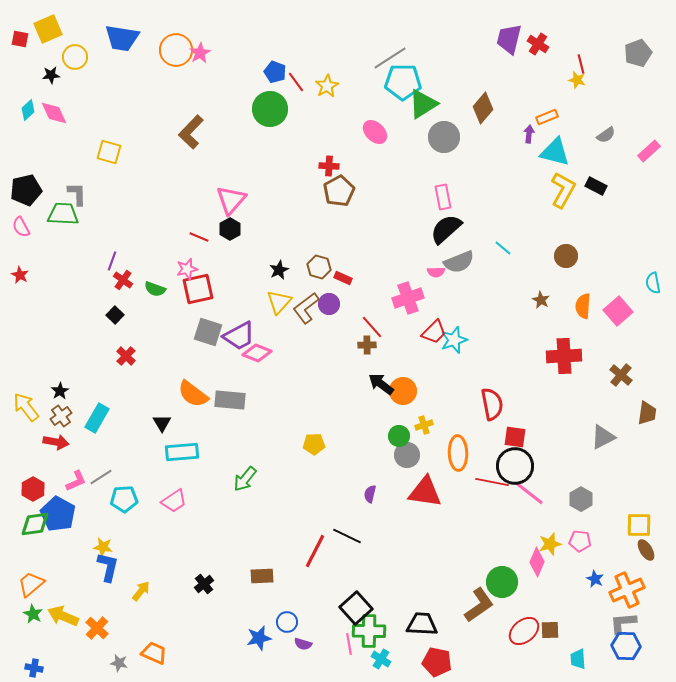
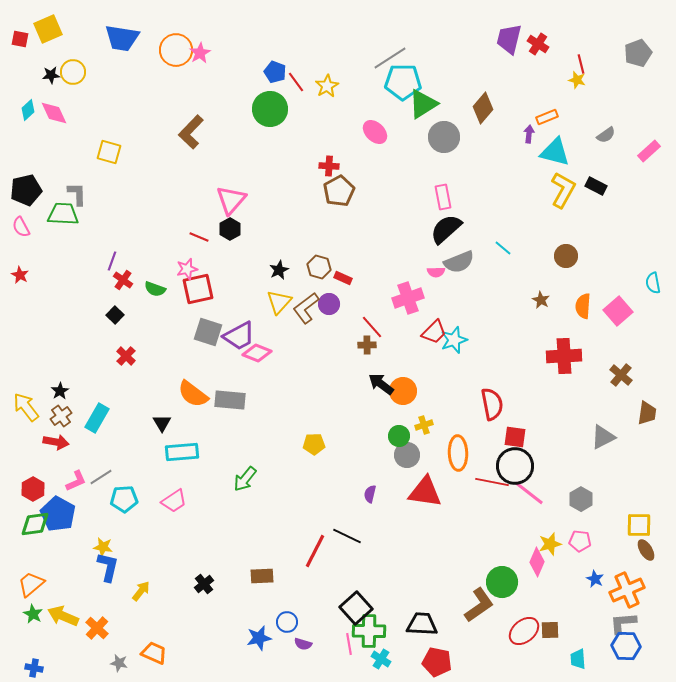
yellow circle at (75, 57): moved 2 px left, 15 px down
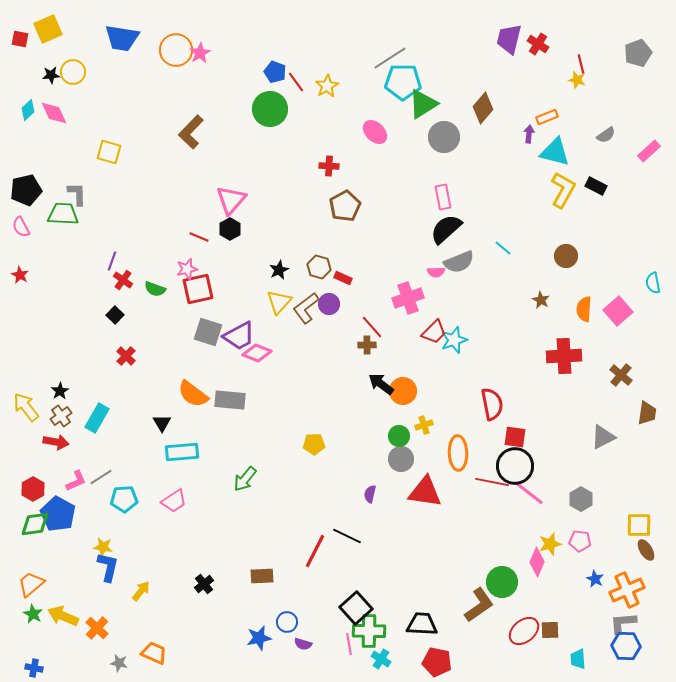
brown pentagon at (339, 191): moved 6 px right, 15 px down
orange semicircle at (583, 306): moved 1 px right, 3 px down
gray circle at (407, 455): moved 6 px left, 4 px down
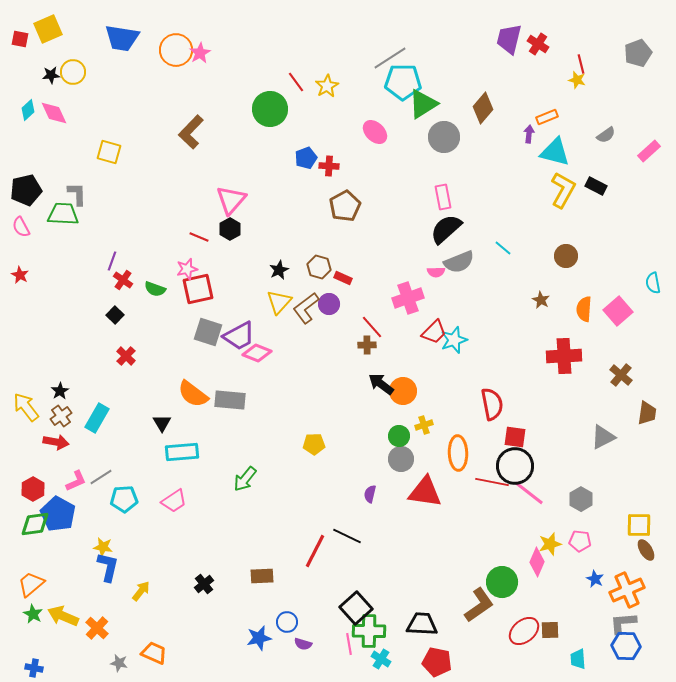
blue pentagon at (275, 72): moved 31 px right, 86 px down; rotated 30 degrees clockwise
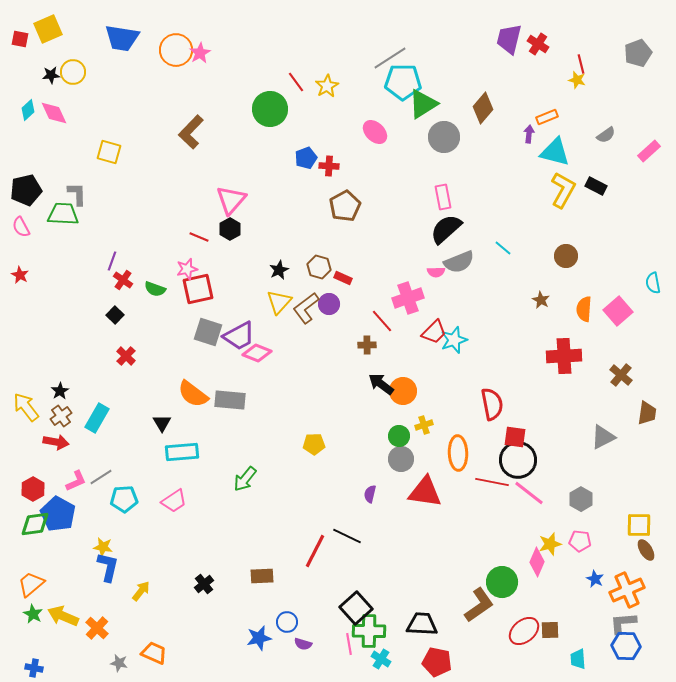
red line at (372, 327): moved 10 px right, 6 px up
black circle at (515, 466): moved 3 px right, 6 px up
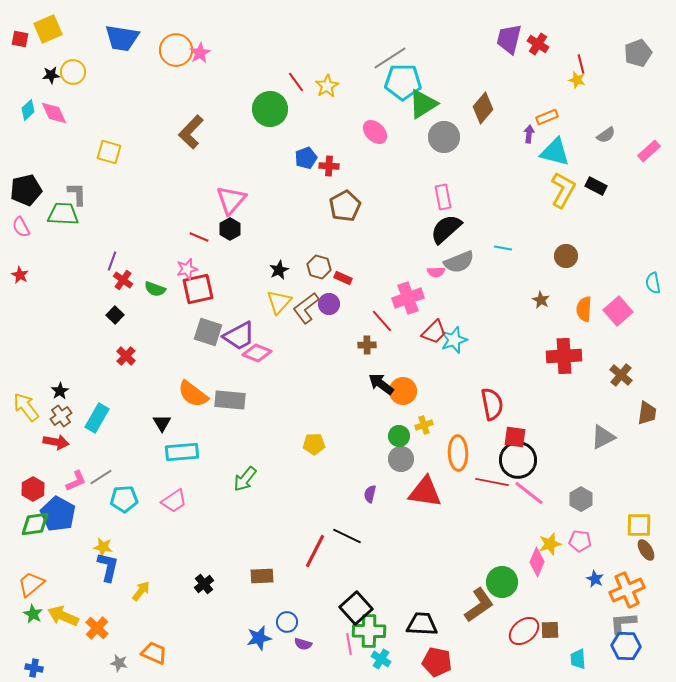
cyan line at (503, 248): rotated 30 degrees counterclockwise
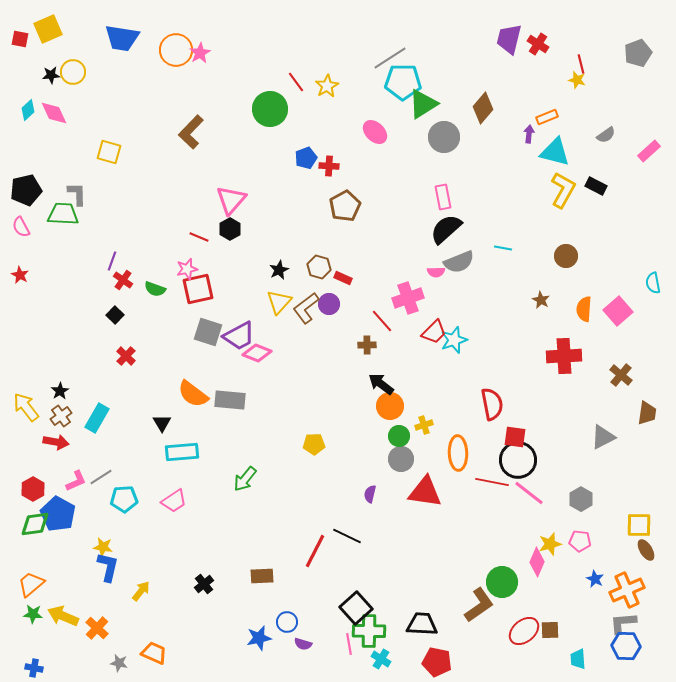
orange circle at (403, 391): moved 13 px left, 15 px down
green star at (33, 614): rotated 24 degrees counterclockwise
